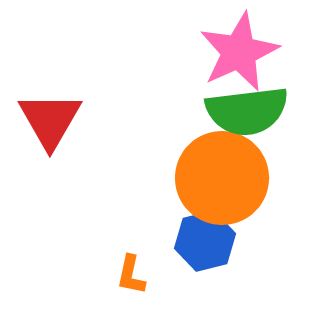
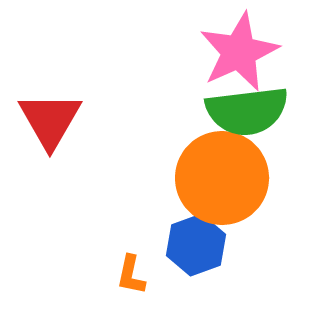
blue hexagon: moved 9 px left, 4 px down; rotated 6 degrees counterclockwise
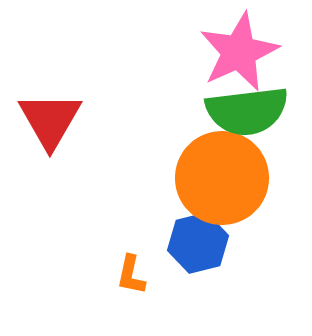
blue hexagon: moved 2 px right, 2 px up; rotated 6 degrees clockwise
